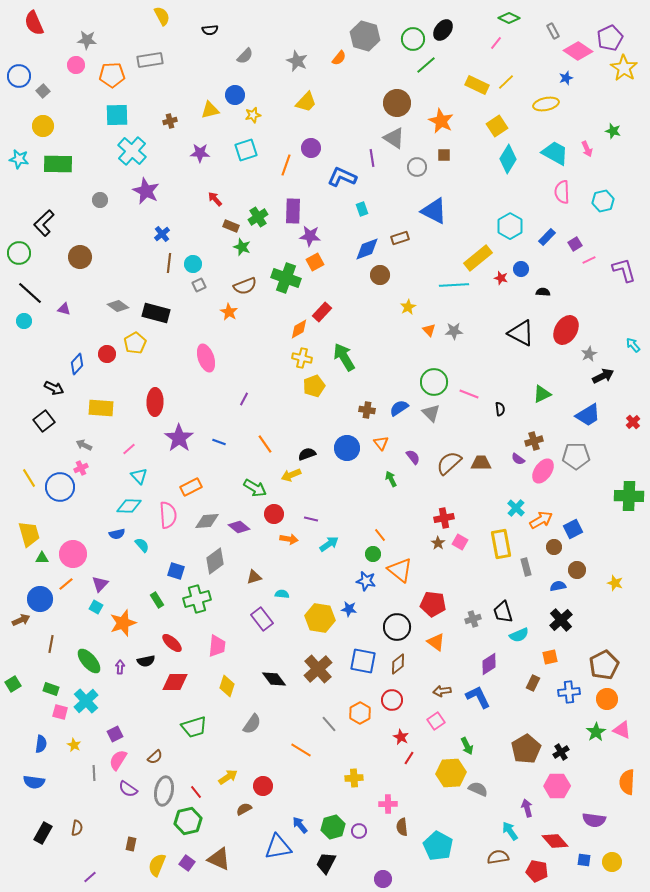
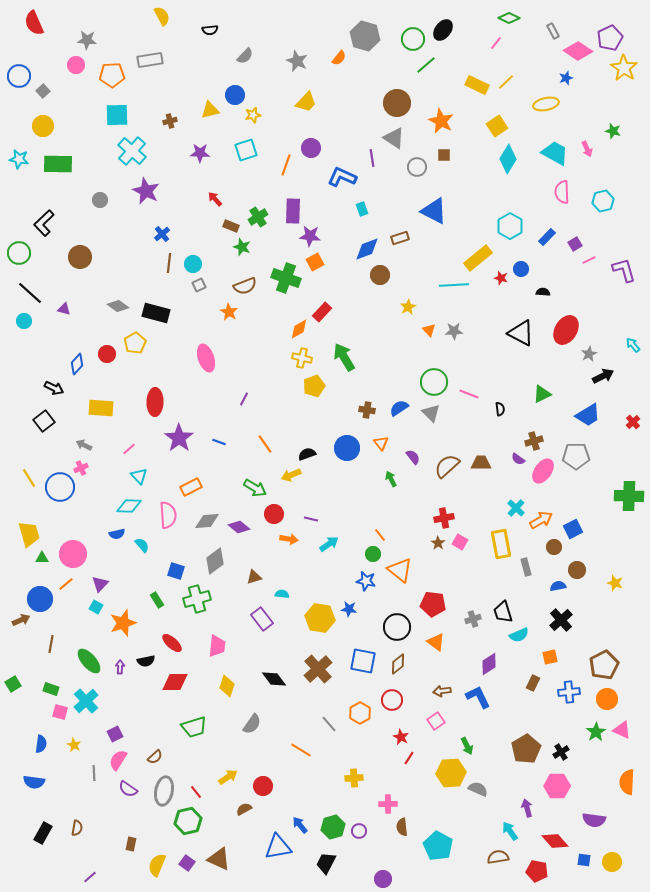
brown semicircle at (449, 463): moved 2 px left, 3 px down
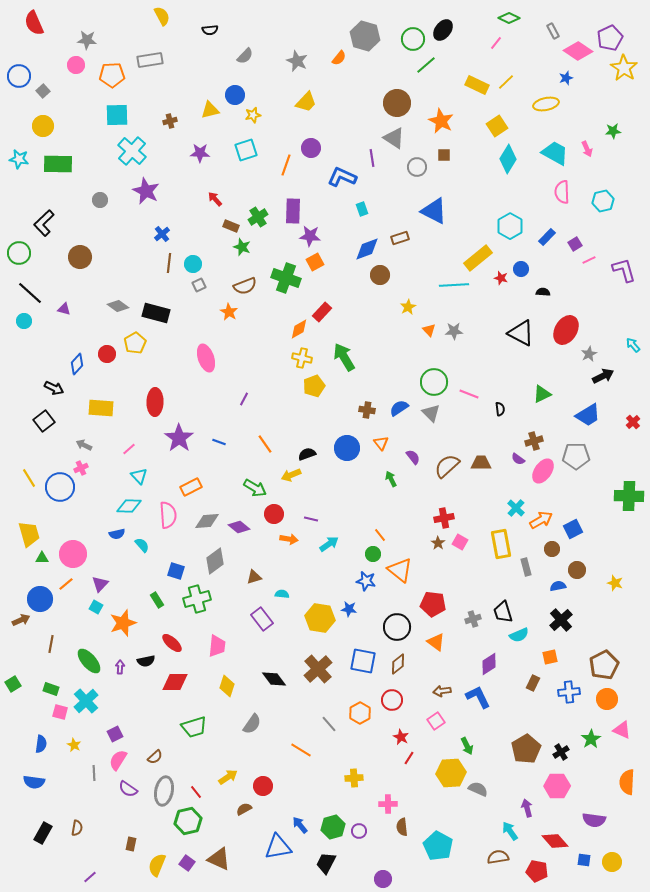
green star at (613, 131): rotated 21 degrees counterclockwise
brown circle at (554, 547): moved 2 px left, 2 px down
green star at (596, 732): moved 5 px left, 7 px down
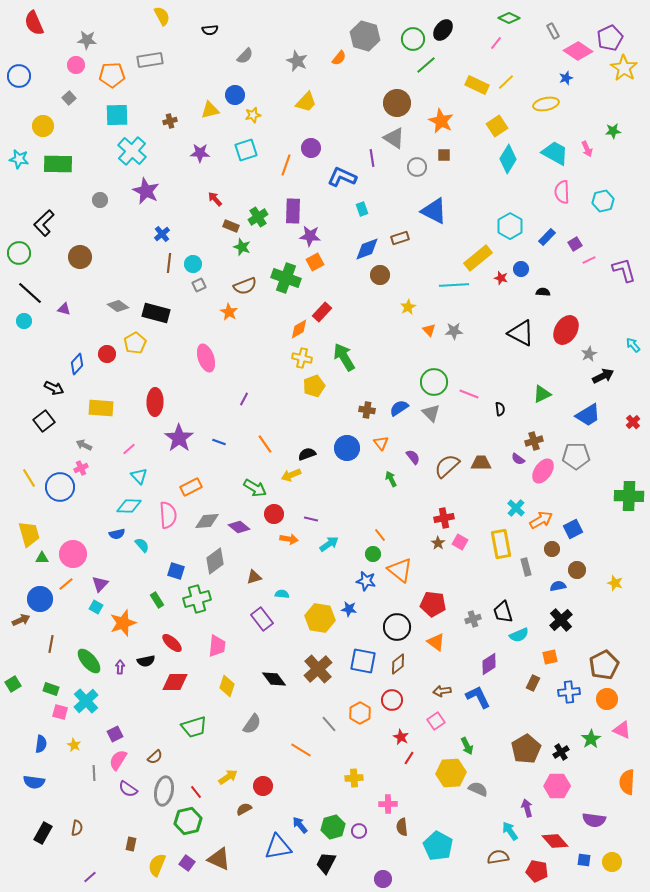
gray square at (43, 91): moved 26 px right, 7 px down
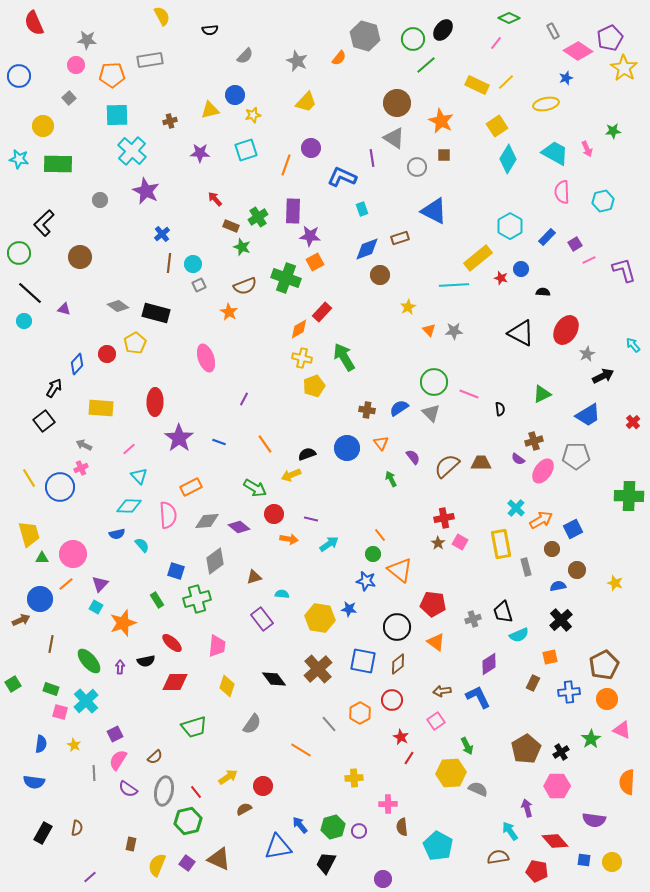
gray star at (589, 354): moved 2 px left
black arrow at (54, 388): rotated 84 degrees counterclockwise
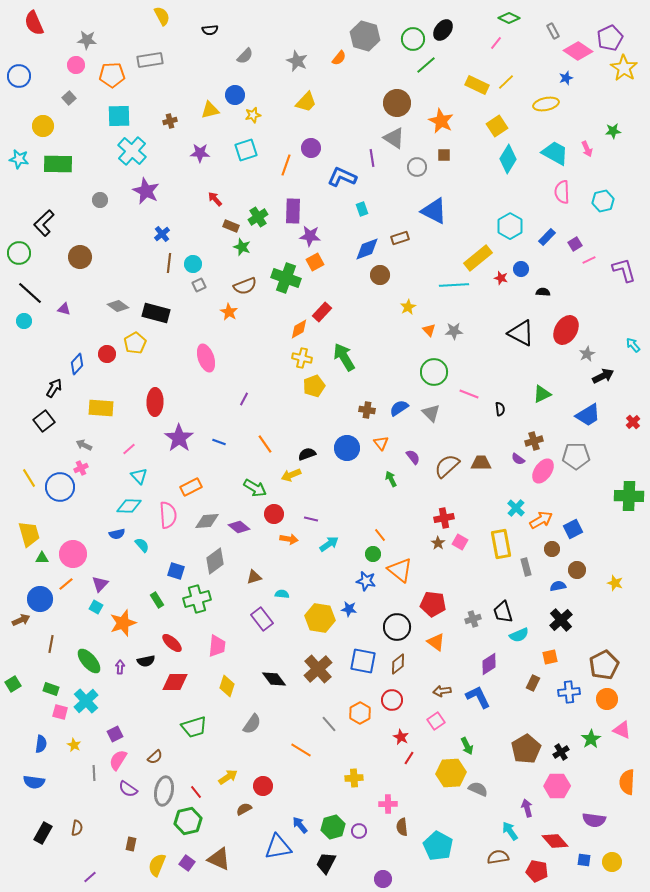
cyan square at (117, 115): moved 2 px right, 1 px down
green circle at (434, 382): moved 10 px up
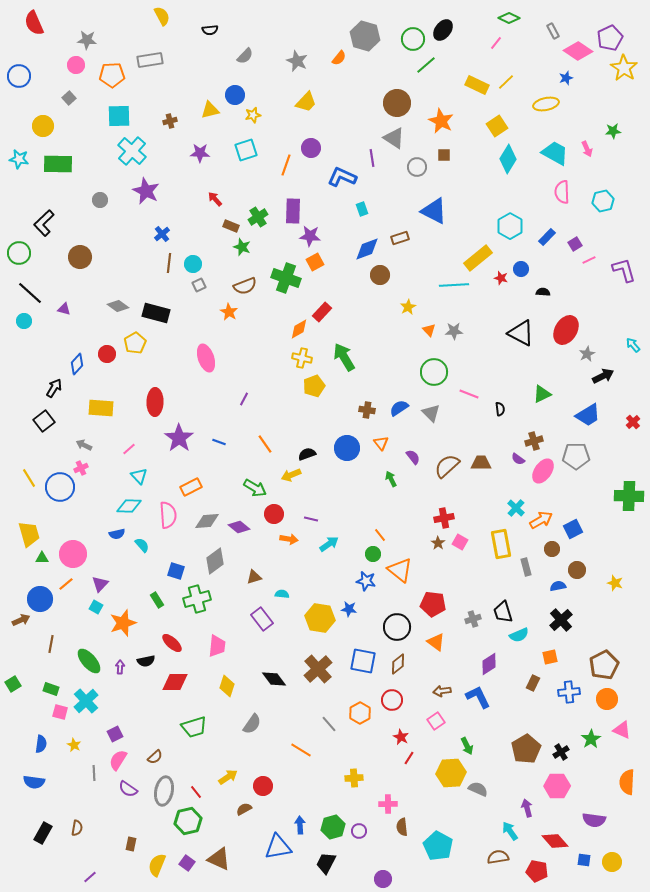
blue arrow at (300, 825): rotated 36 degrees clockwise
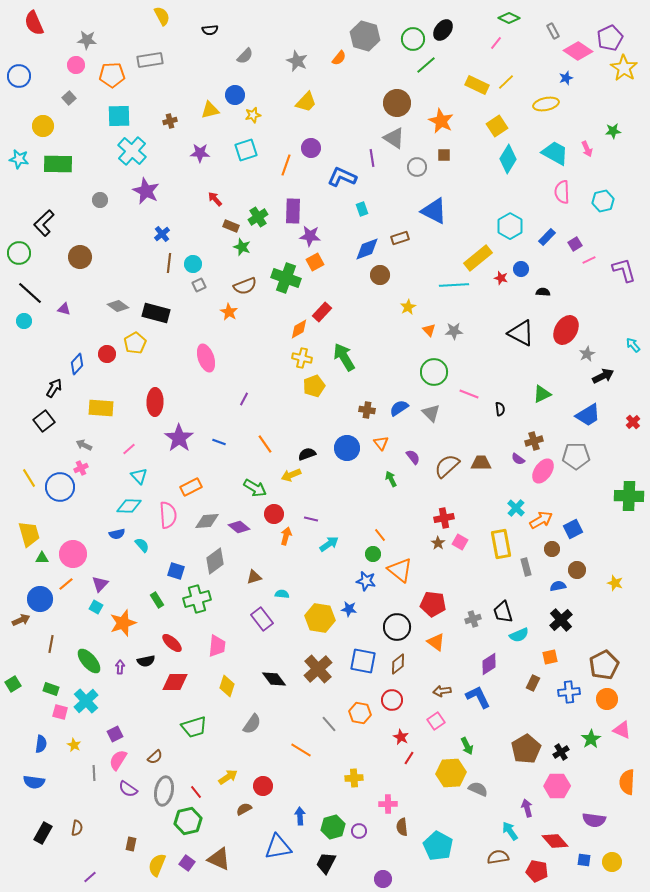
orange arrow at (289, 539): moved 3 px left, 3 px up; rotated 84 degrees counterclockwise
orange hexagon at (360, 713): rotated 20 degrees counterclockwise
blue arrow at (300, 825): moved 9 px up
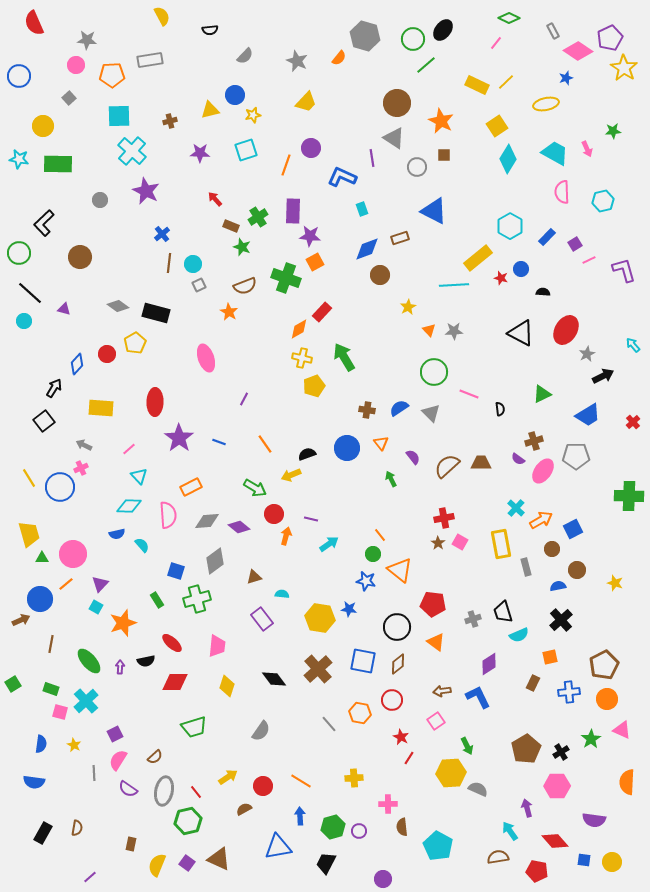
gray semicircle at (252, 724): moved 9 px right, 7 px down
orange line at (301, 750): moved 31 px down
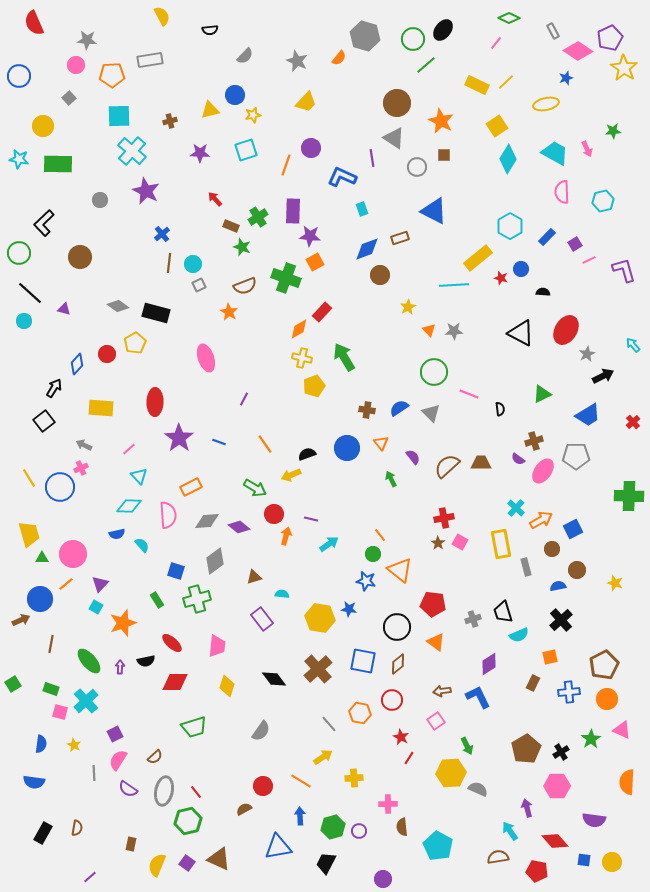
yellow arrow at (228, 777): moved 95 px right, 20 px up
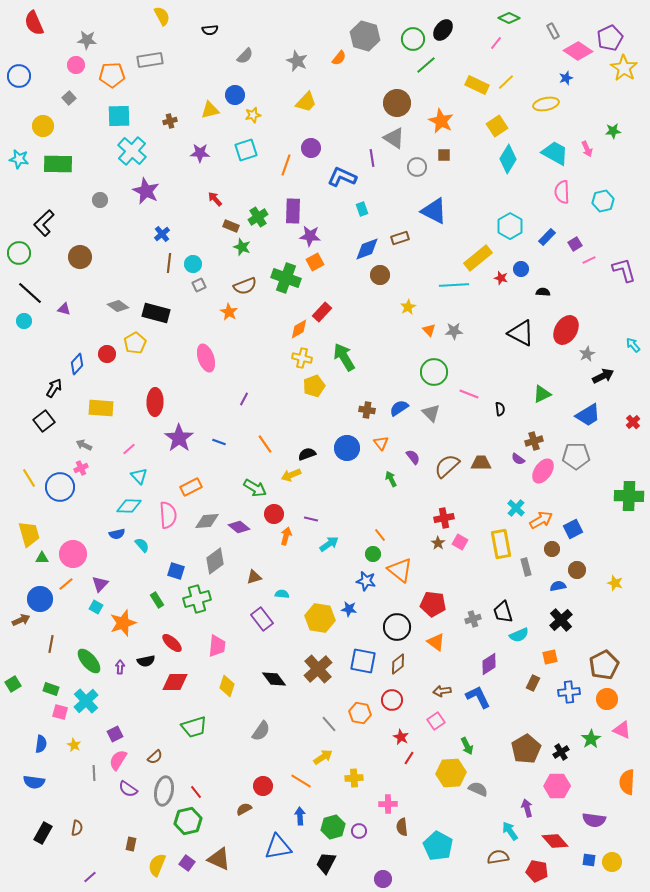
blue square at (584, 860): moved 5 px right
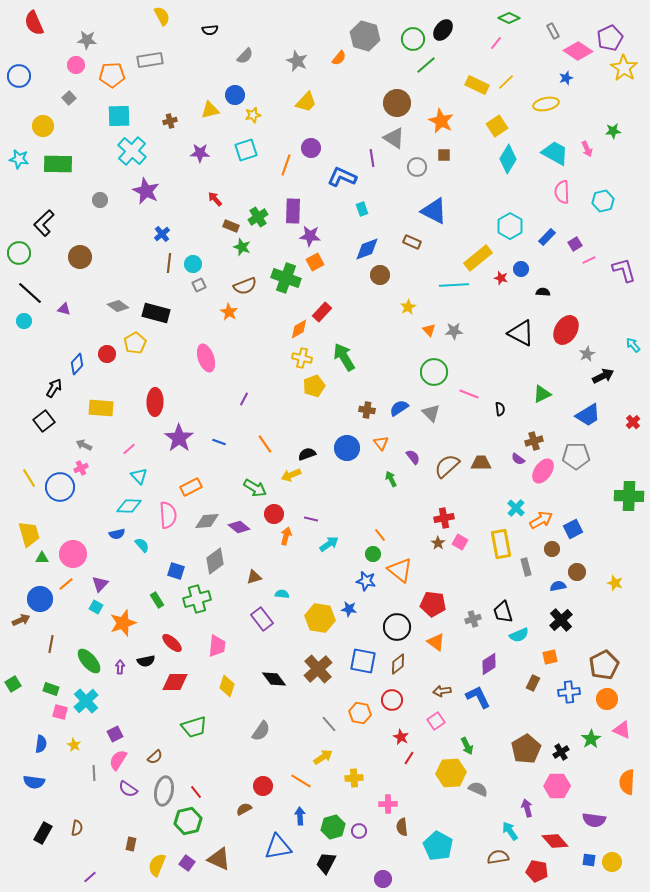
brown rectangle at (400, 238): moved 12 px right, 4 px down; rotated 42 degrees clockwise
brown circle at (577, 570): moved 2 px down
